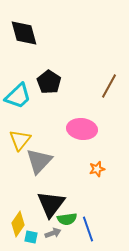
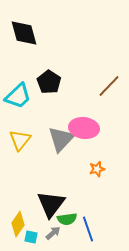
brown line: rotated 15 degrees clockwise
pink ellipse: moved 2 px right, 1 px up
gray triangle: moved 22 px right, 22 px up
gray arrow: rotated 21 degrees counterclockwise
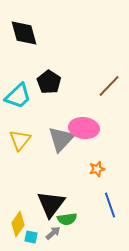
blue line: moved 22 px right, 24 px up
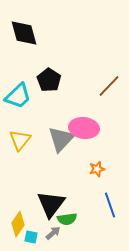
black pentagon: moved 2 px up
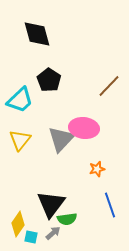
black diamond: moved 13 px right, 1 px down
cyan trapezoid: moved 2 px right, 4 px down
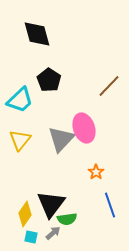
pink ellipse: rotated 64 degrees clockwise
orange star: moved 1 px left, 3 px down; rotated 21 degrees counterclockwise
yellow diamond: moved 7 px right, 10 px up
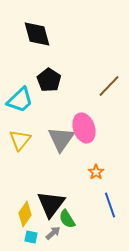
gray triangle: rotated 8 degrees counterclockwise
green semicircle: rotated 66 degrees clockwise
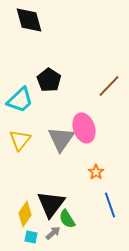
black diamond: moved 8 px left, 14 px up
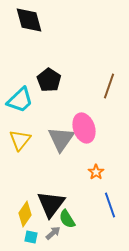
brown line: rotated 25 degrees counterclockwise
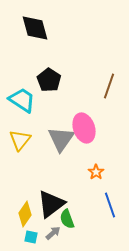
black diamond: moved 6 px right, 8 px down
cyan trapezoid: moved 2 px right; rotated 104 degrees counterclockwise
black triangle: rotated 16 degrees clockwise
green semicircle: rotated 12 degrees clockwise
